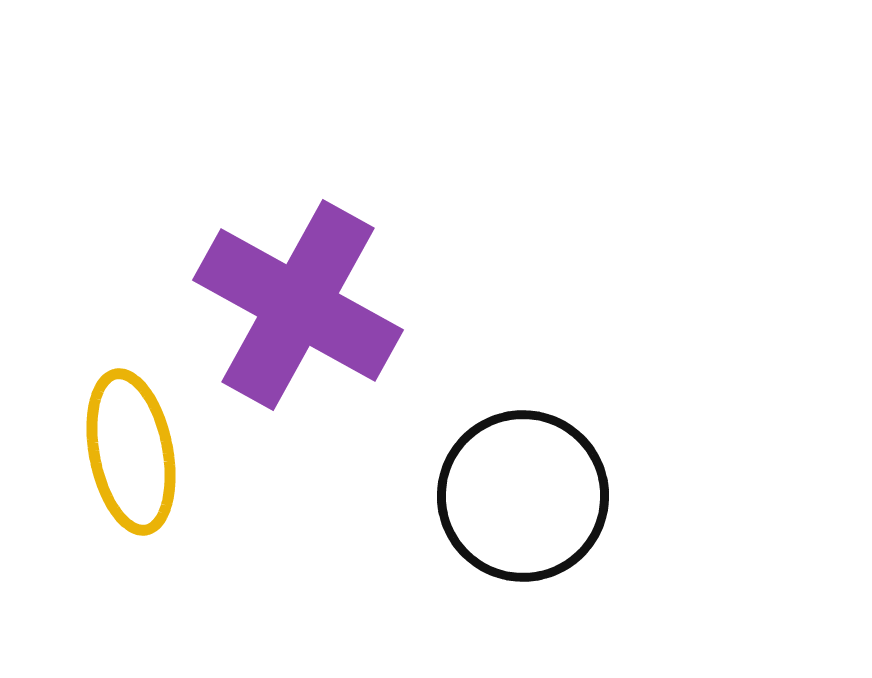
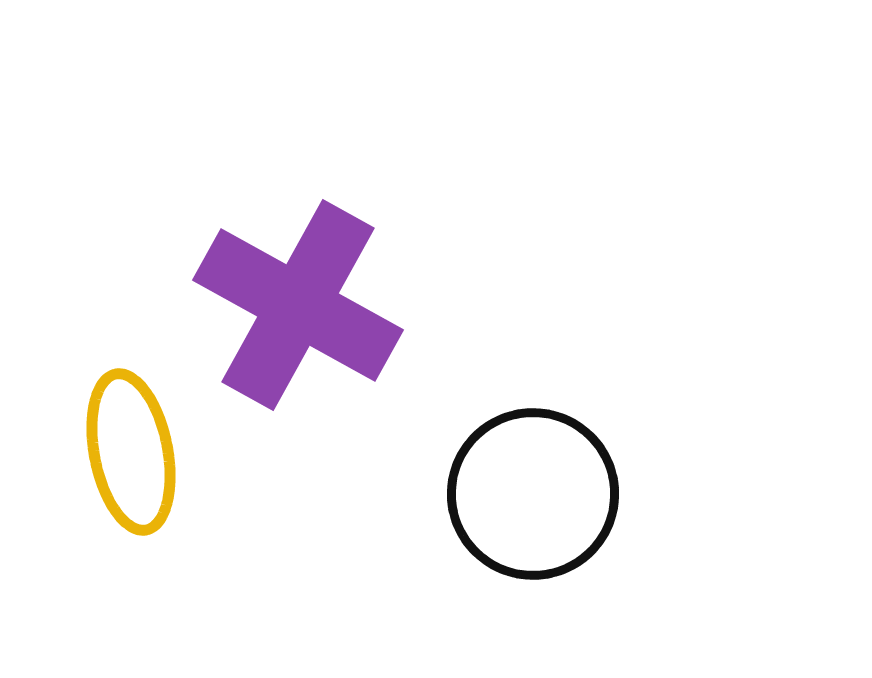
black circle: moved 10 px right, 2 px up
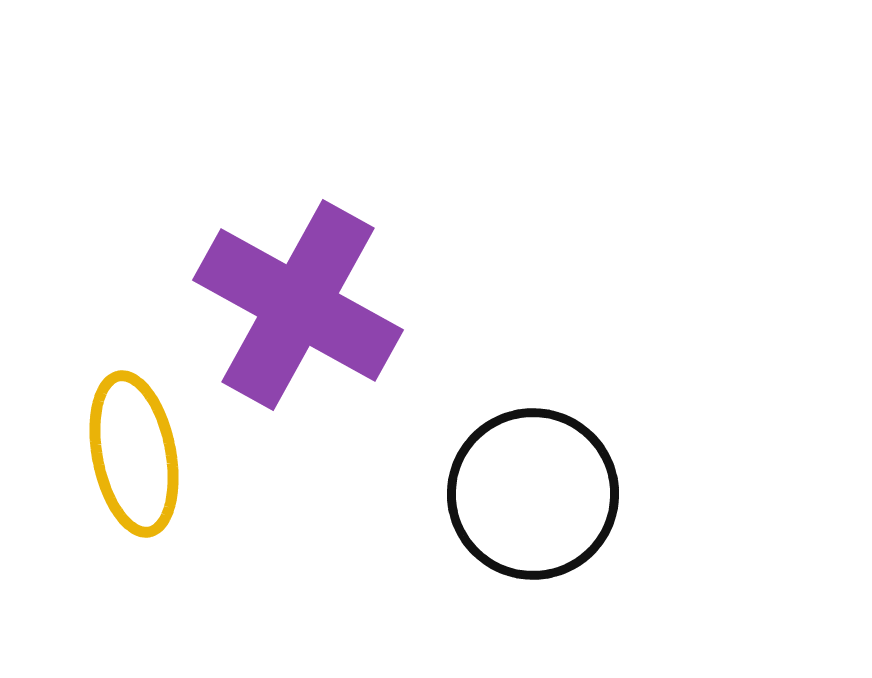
yellow ellipse: moved 3 px right, 2 px down
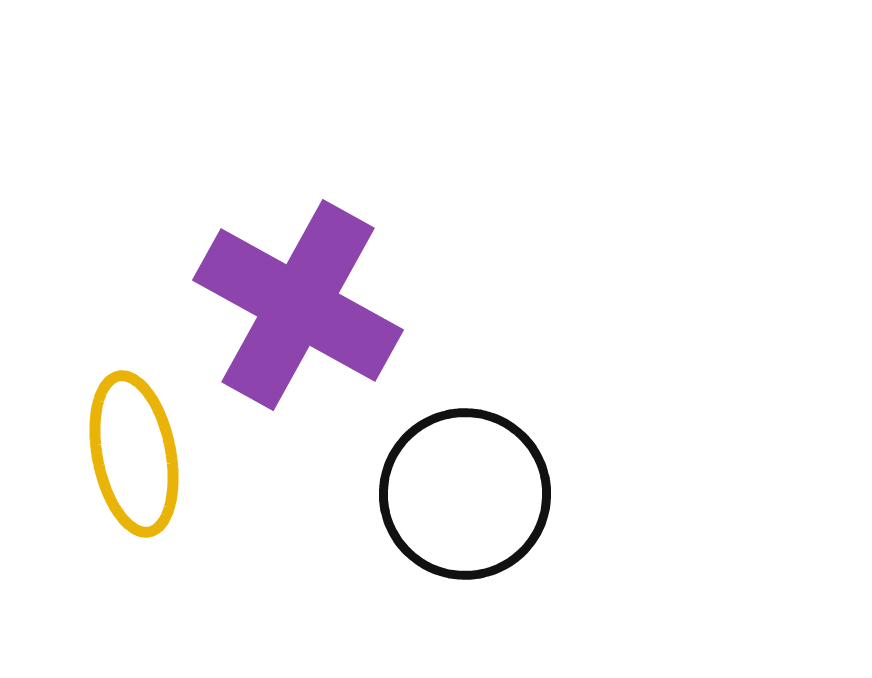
black circle: moved 68 px left
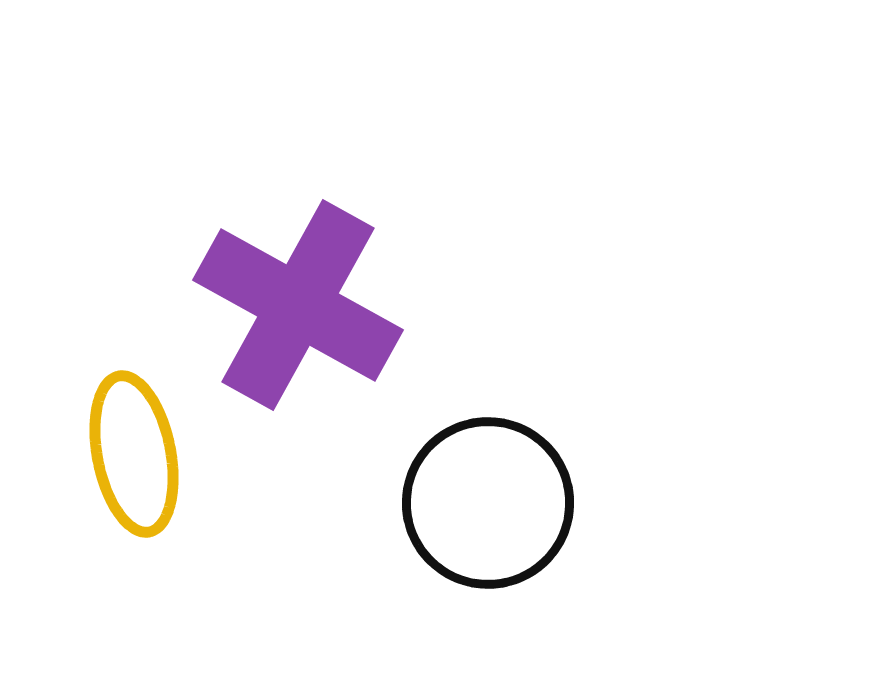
black circle: moved 23 px right, 9 px down
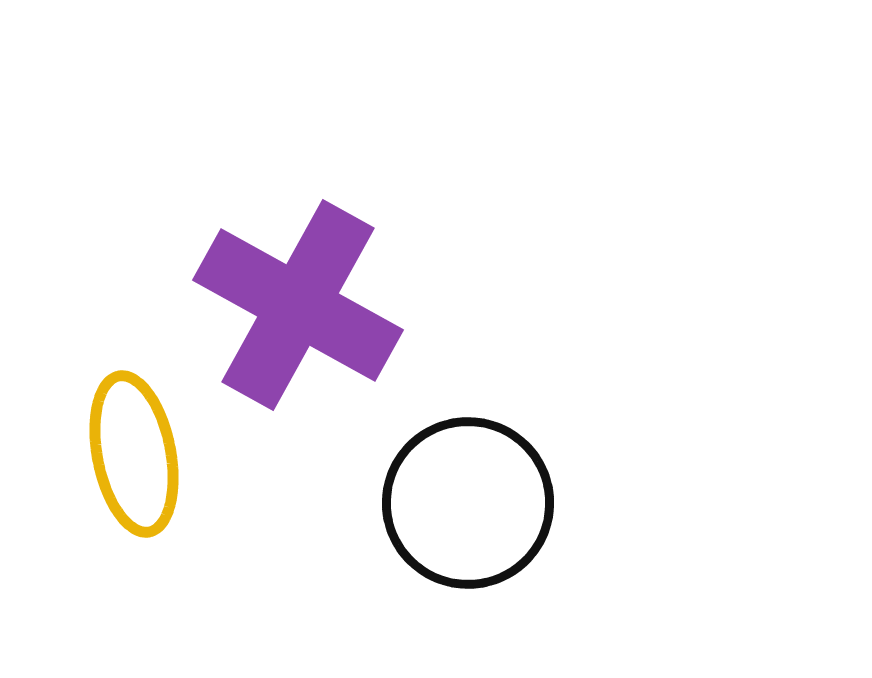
black circle: moved 20 px left
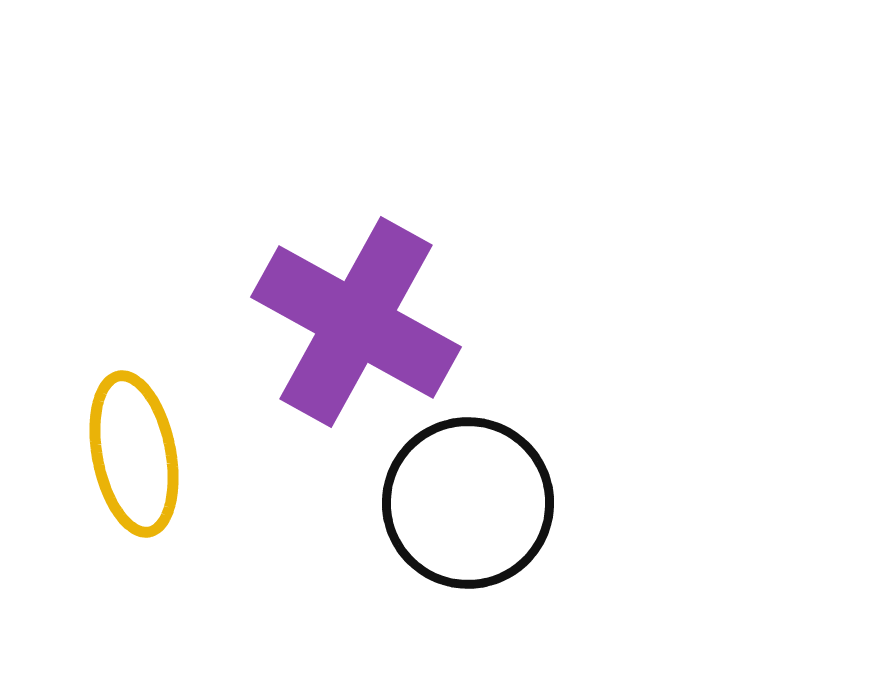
purple cross: moved 58 px right, 17 px down
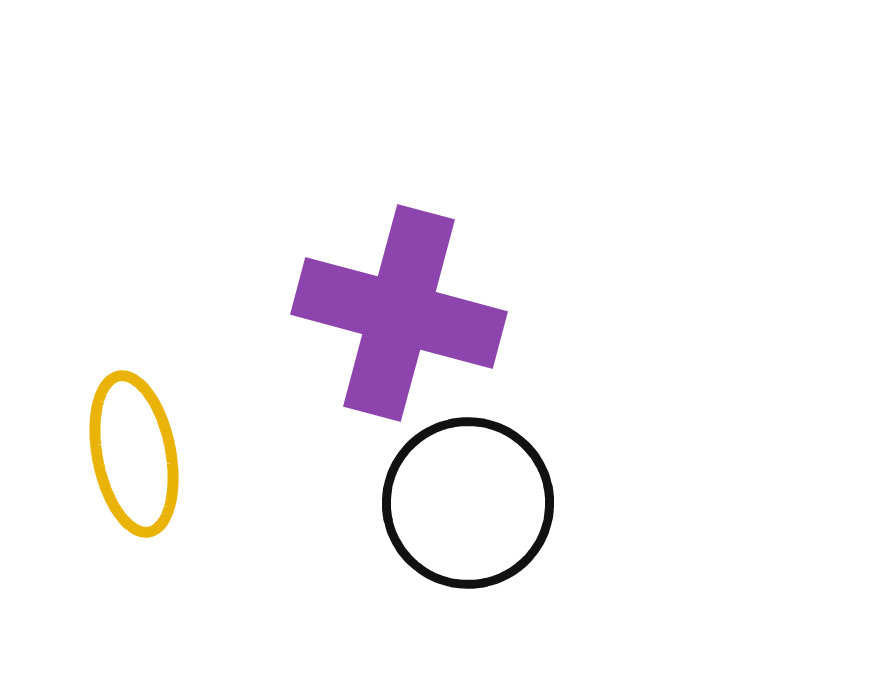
purple cross: moved 43 px right, 9 px up; rotated 14 degrees counterclockwise
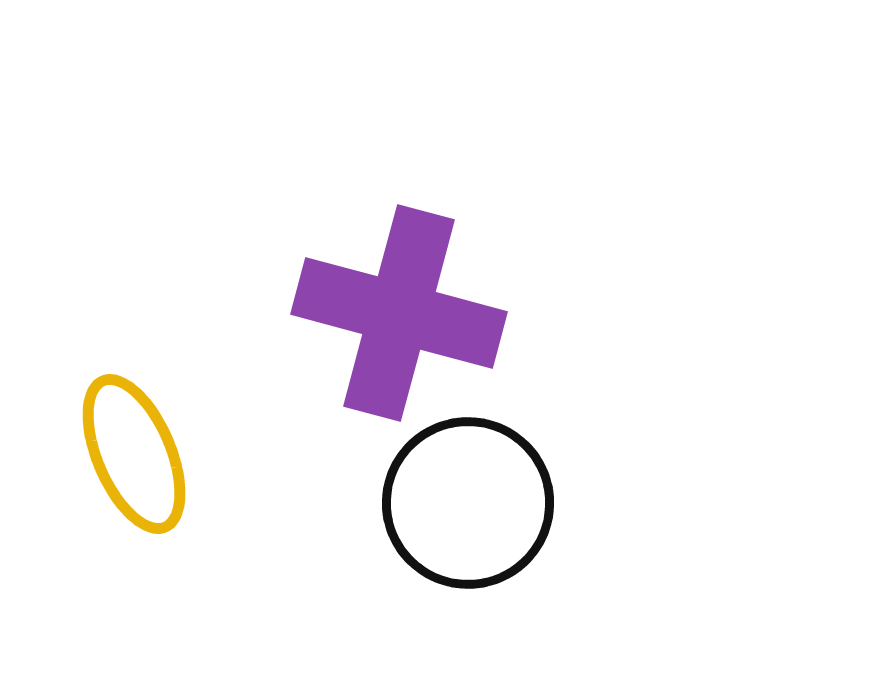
yellow ellipse: rotated 12 degrees counterclockwise
